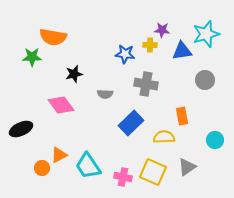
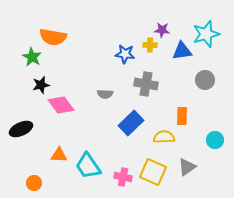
green star: rotated 30 degrees clockwise
black star: moved 33 px left, 11 px down
orange rectangle: rotated 12 degrees clockwise
orange triangle: rotated 30 degrees clockwise
orange circle: moved 8 px left, 15 px down
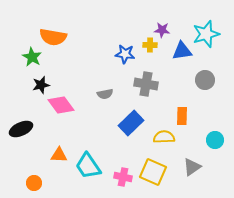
gray semicircle: rotated 14 degrees counterclockwise
gray triangle: moved 5 px right
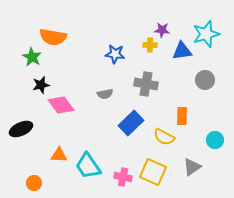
blue star: moved 10 px left
yellow semicircle: rotated 150 degrees counterclockwise
